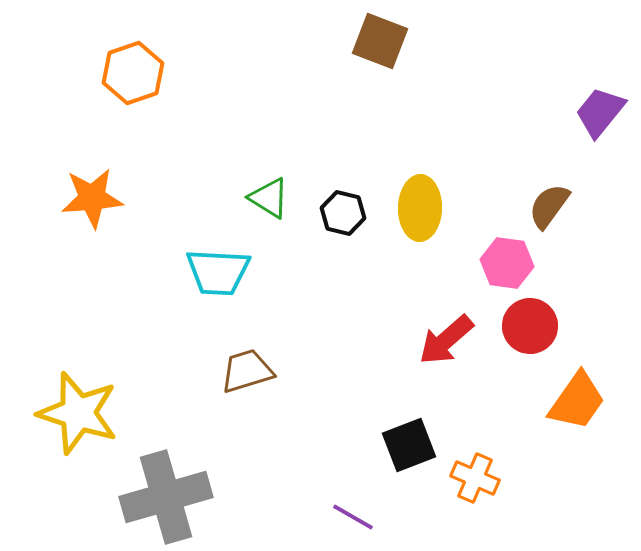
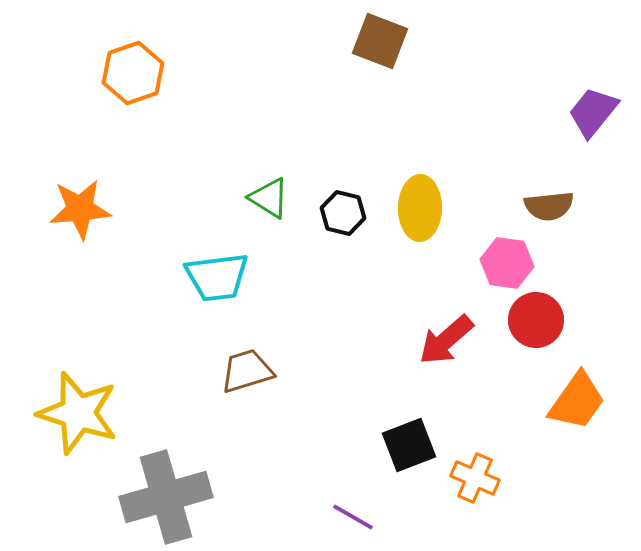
purple trapezoid: moved 7 px left
orange star: moved 12 px left, 11 px down
brown semicircle: rotated 132 degrees counterclockwise
cyan trapezoid: moved 1 px left, 5 px down; rotated 10 degrees counterclockwise
red circle: moved 6 px right, 6 px up
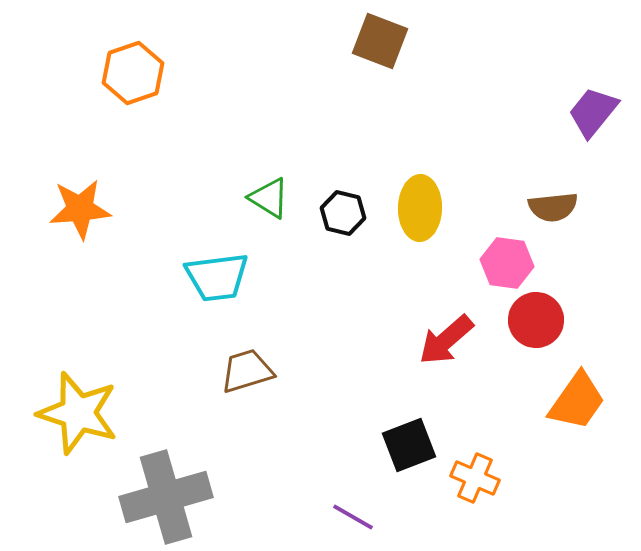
brown semicircle: moved 4 px right, 1 px down
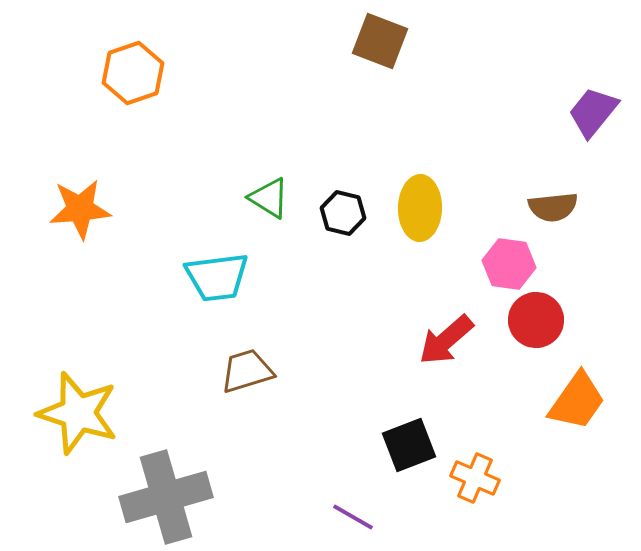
pink hexagon: moved 2 px right, 1 px down
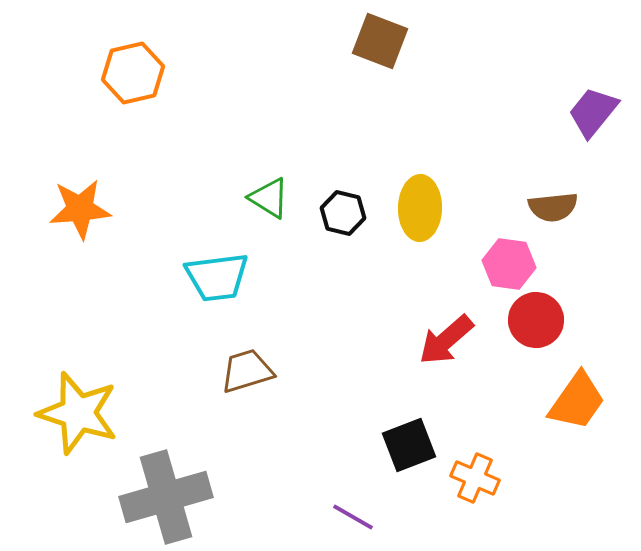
orange hexagon: rotated 6 degrees clockwise
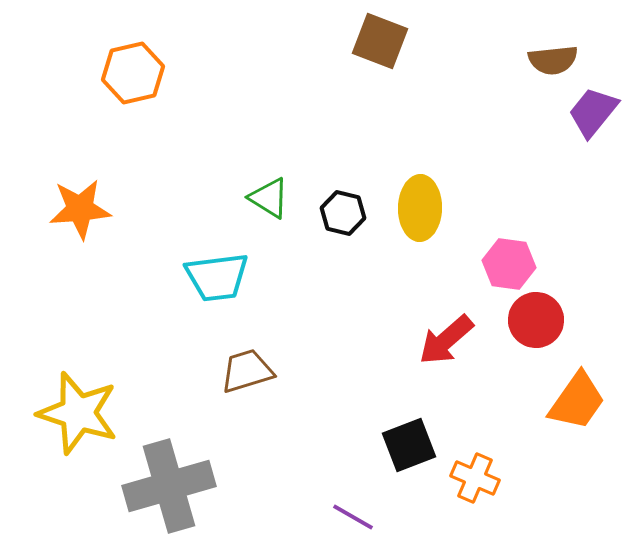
brown semicircle: moved 147 px up
gray cross: moved 3 px right, 11 px up
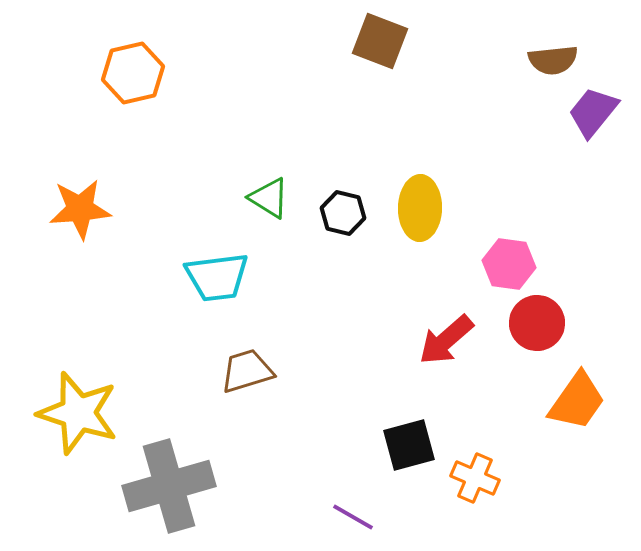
red circle: moved 1 px right, 3 px down
black square: rotated 6 degrees clockwise
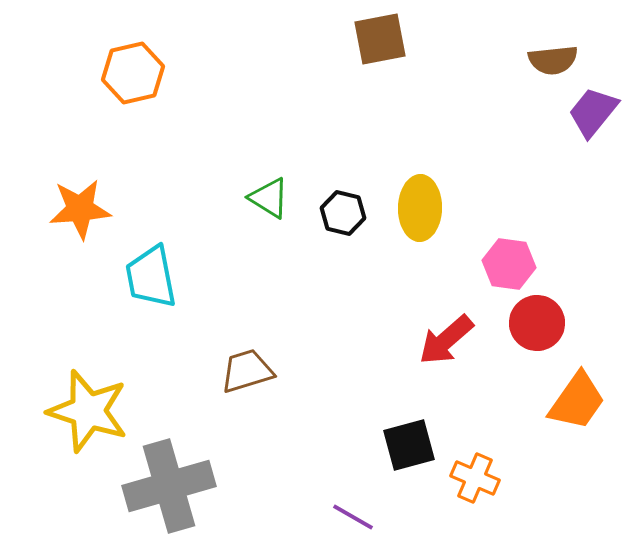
brown square: moved 2 px up; rotated 32 degrees counterclockwise
cyan trapezoid: moved 66 px left; rotated 86 degrees clockwise
yellow star: moved 10 px right, 2 px up
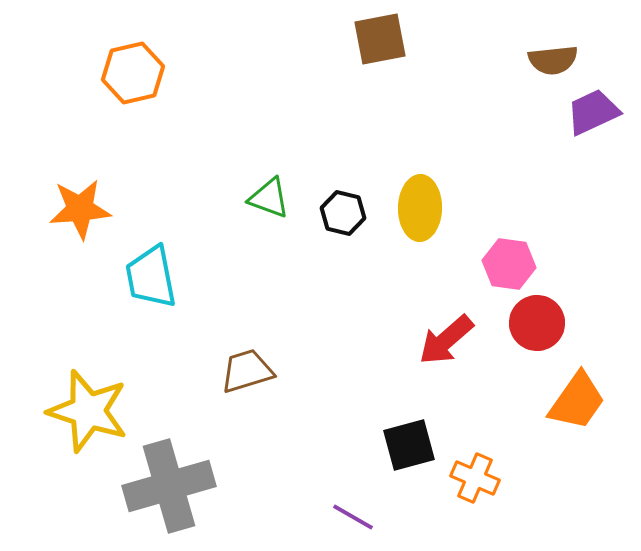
purple trapezoid: rotated 26 degrees clockwise
green triangle: rotated 12 degrees counterclockwise
